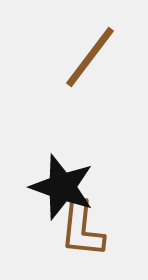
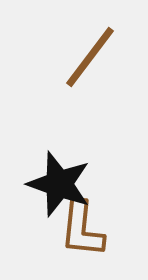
black star: moved 3 px left, 3 px up
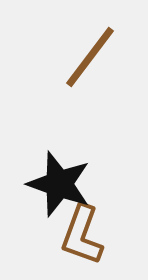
brown L-shape: moved 6 px down; rotated 14 degrees clockwise
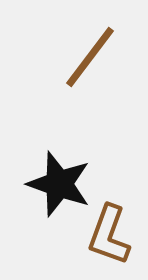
brown L-shape: moved 27 px right
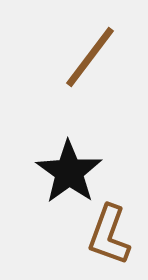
black star: moved 10 px right, 12 px up; rotated 16 degrees clockwise
